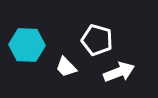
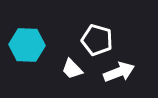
white trapezoid: moved 6 px right, 2 px down
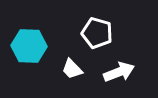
white pentagon: moved 7 px up
cyan hexagon: moved 2 px right, 1 px down
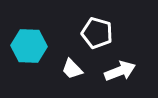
white arrow: moved 1 px right, 1 px up
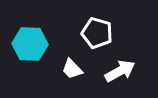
cyan hexagon: moved 1 px right, 2 px up
white arrow: rotated 8 degrees counterclockwise
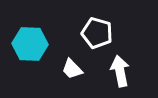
white arrow: rotated 72 degrees counterclockwise
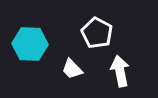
white pentagon: rotated 12 degrees clockwise
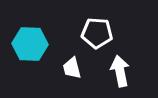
white pentagon: rotated 24 degrees counterclockwise
white trapezoid: moved 1 px up; rotated 30 degrees clockwise
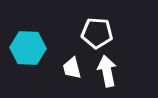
cyan hexagon: moved 2 px left, 4 px down
white arrow: moved 13 px left
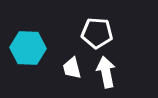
white arrow: moved 1 px left, 1 px down
